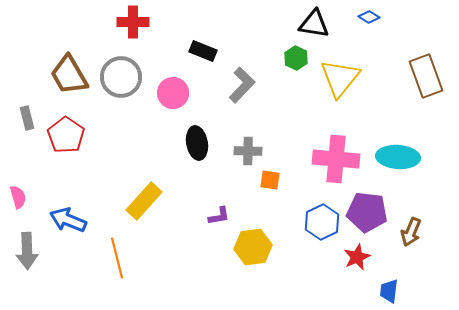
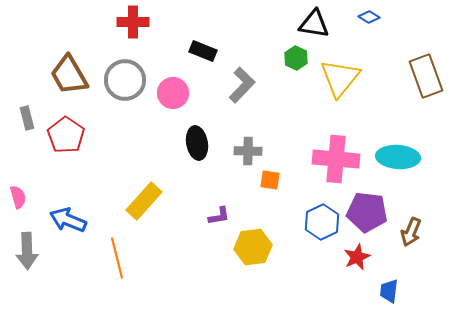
gray circle: moved 4 px right, 3 px down
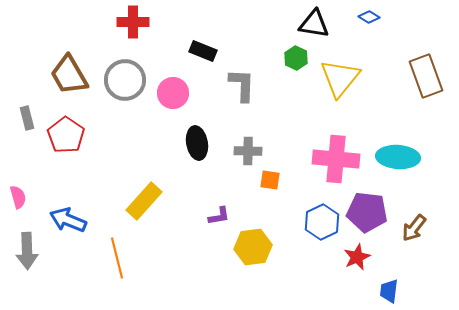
gray L-shape: rotated 42 degrees counterclockwise
brown arrow: moved 3 px right, 4 px up; rotated 16 degrees clockwise
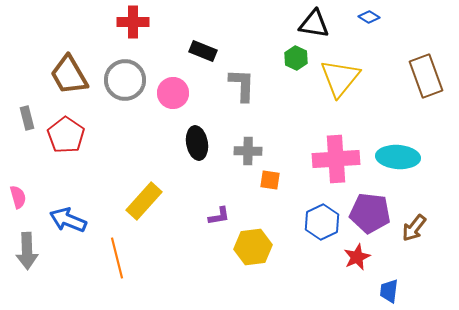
pink cross: rotated 9 degrees counterclockwise
purple pentagon: moved 3 px right, 1 px down
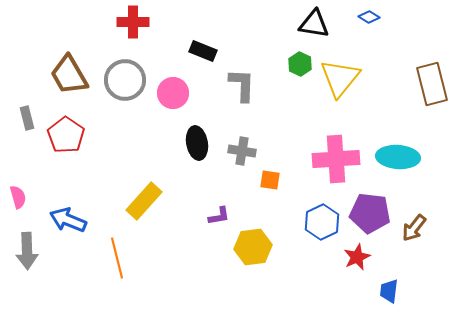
green hexagon: moved 4 px right, 6 px down
brown rectangle: moved 6 px right, 8 px down; rotated 6 degrees clockwise
gray cross: moved 6 px left; rotated 8 degrees clockwise
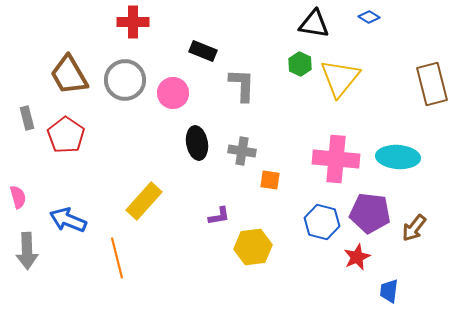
pink cross: rotated 9 degrees clockwise
blue hexagon: rotated 20 degrees counterclockwise
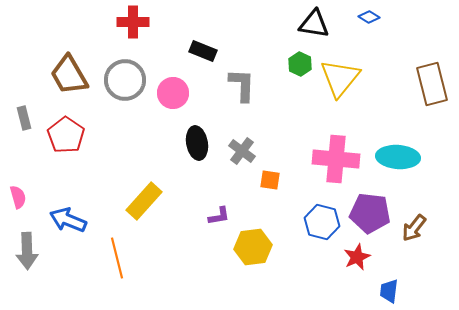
gray rectangle: moved 3 px left
gray cross: rotated 28 degrees clockwise
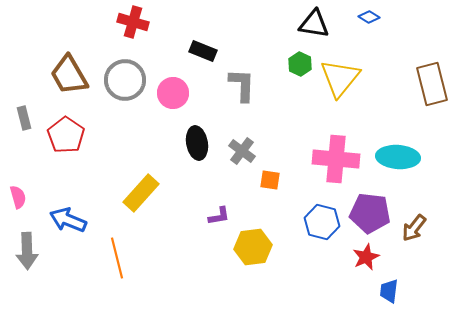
red cross: rotated 16 degrees clockwise
yellow rectangle: moved 3 px left, 8 px up
red star: moved 9 px right
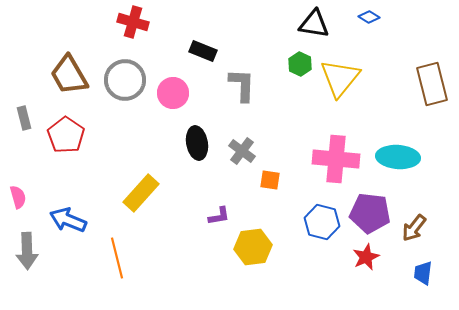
blue trapezoid: moved 34 px right, 18 px up
